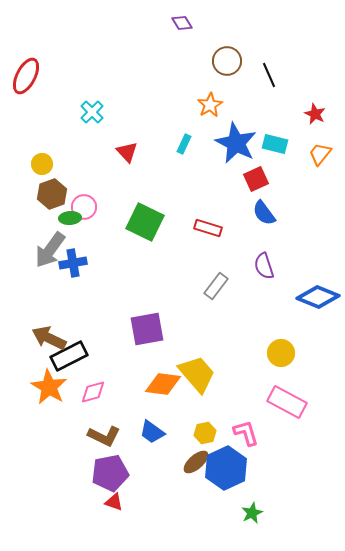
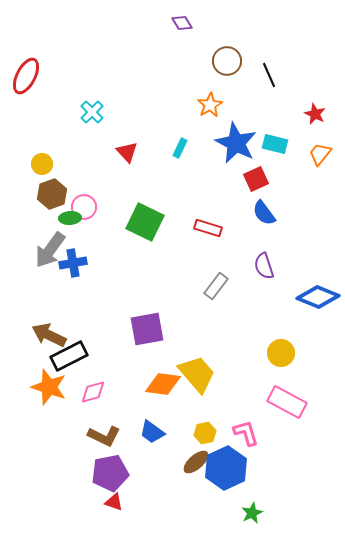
cyan rectangle at (184, 144): moved 4 px left, 4 px down
brown arrow at (49, 338): moved 3 px up
orange star at (49, 387): rotated 12 degrees counterclockwise
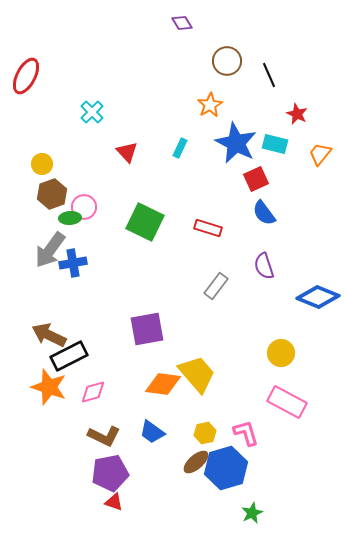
red star at (315, 114): moved 18 px left
blue hexagon at (226, 468): rotated 9 degrees clockwise
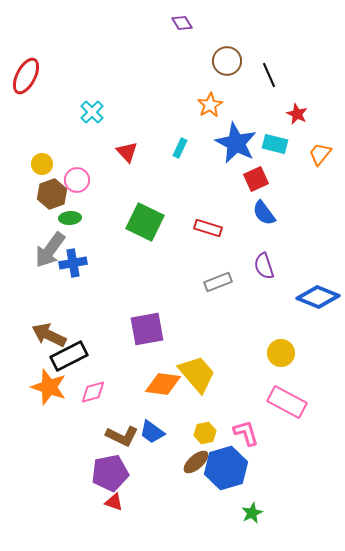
pink circle at (84, 207): moved 7 px left, 27 px up
gray rectangle at (216, 286): moved 2 px right, 4 px up; rotated 32 degrees clockwise
brown L-shape at (104, 436): moved 18 px right
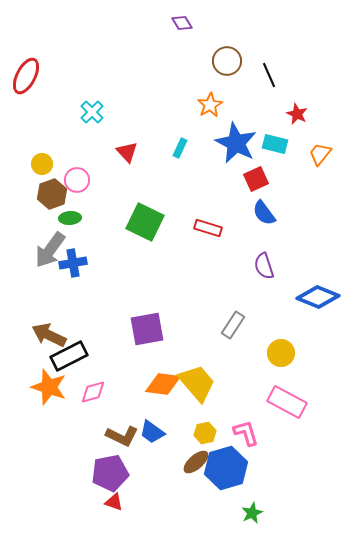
gray rectangle at (218, 282): moved 15 px right, 43 px down; rotated 36 degrees counterclockwise
yellow trapezoid at (197, 374): moved 9 px down
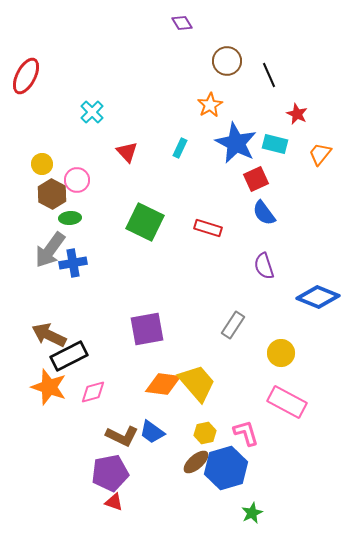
brown hexagon at (52, 194): rotated 12 degrees counterclockwise
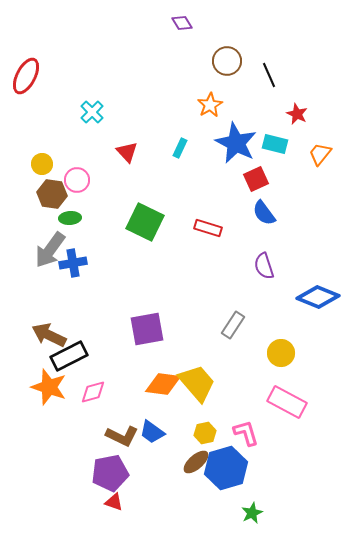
brown hexagon at (52, 194): rotated 20 degrees counterclockwise
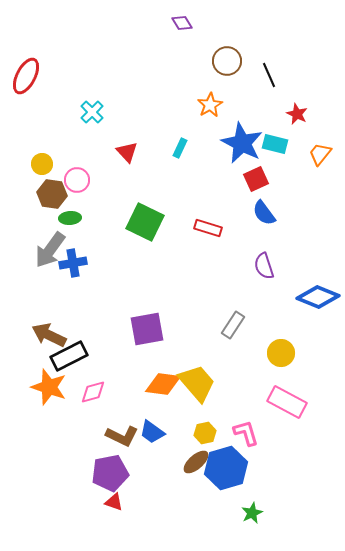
blue star at (236, 143): moved 6 px right
